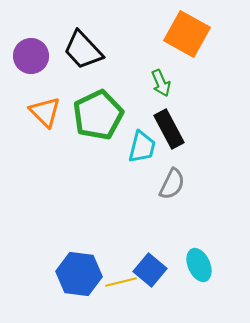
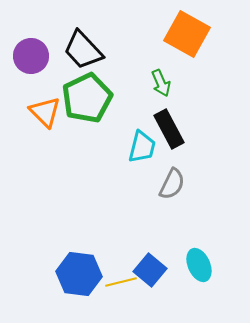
green pentagon: moved 11 px left, 17 px up
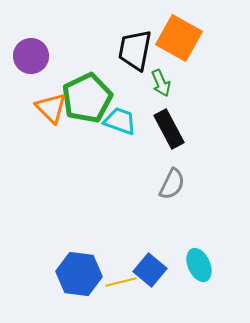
orange square: moved 8 px left, 4 px down
black trapezoid: moved 52 px right; rotated 54 degrees clockwise
orange triangle: moved 6 px right, 4 px up
cyan trapezoid: moved 22 px left, 26 px up; rotated 84 degrees counterclockwise
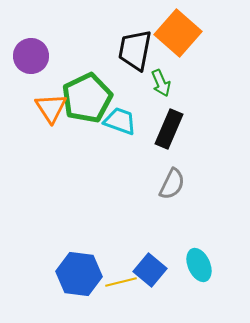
orange square: moved 1 px left, 5 px up; rotated 12 degrees clockwise
orange triangle: rotated 12 degrees clockwise
black rectangle: rotated 51 degrees clockwise
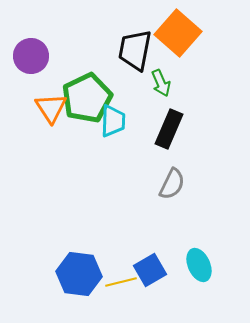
cyan trapezoid: moved 7 px left; rotated 72 degrees clockwise
blue square: rotated 20 degrees clockwise
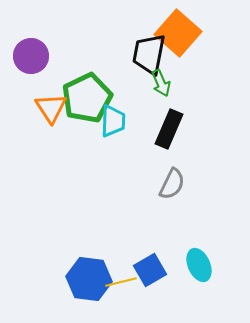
black trapezoid: moved 14 px right, 4 px down
blue hexagon: moved 10 px right, 5 px down
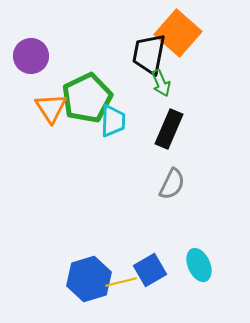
blue hexagon: rotated 24 degrees counterclockwise
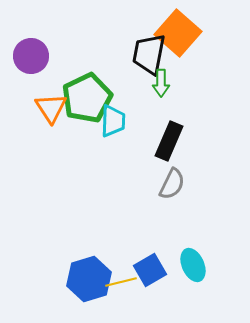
green arrow: rotated 24 degrees clockwise
black rectangle: moved 12 px down
cyan ellipse: moved 6 px left
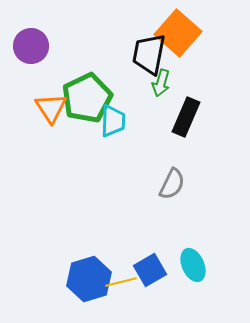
purple circle: moved 10 px up
green arrow: rotated 16 degrees clockwise
black rectangle: moved 17 px right, 24 px up
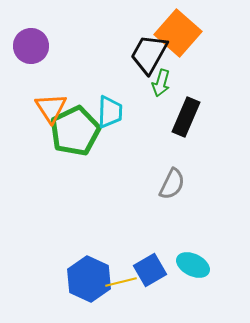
black trapezoid: rotated 18 degrees clockwise
green pentagon: moved 12 px left, 33 px down
cyan trapezoid: moved 3 px left, 9 px up
cyan ellipse: rotated 40 degrees counterclockwise
blue hexagon: rotated 18 degrees counterclockwise
